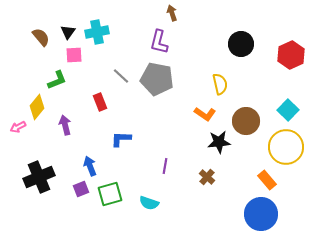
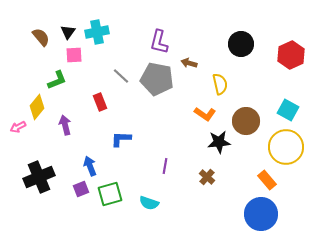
brown arrow: moved 17 px right, 50 px down; rotated 56 degrees counterclockwise
cyan square: rotated 15 degrees counterclockwise
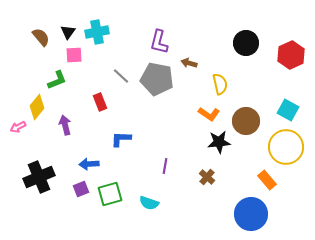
black circle: moved 5 px right, 1 px up
orange L-shape: moved 4 px right
blue arrow: moved 1 px left, 2 px up; rotated 72 degrees counterclockwise
blue circle: moved 10 px left
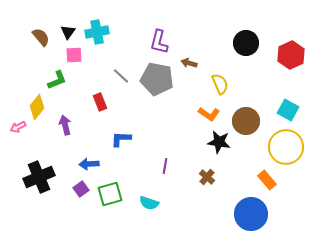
yellow semicircle: rotated 10 degrees counterclockwise
black star: rotated 15 degrees clockwise
purple square: rotated 14 degrees counterclockwise
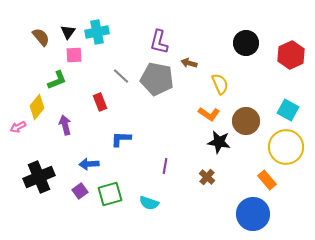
purple square: moved 1 px left, 2 px down
blue circle: moved 2 px right
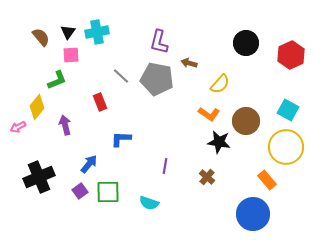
pink square: moved 3 px left
yellow semicircle: rotated 65 degrees clockwise
blue arrow: rotated 132 degrees clockwise
green square: moved 2 px left, 2 px up; rotated 15 degrees clockwise
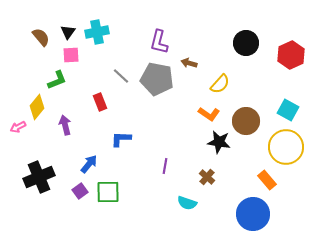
cyan semicircle: moved 38 px right
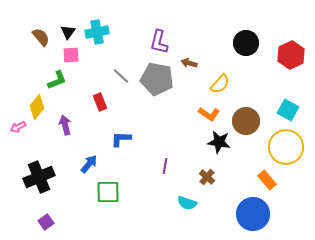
purple square: moved 34 px left, 31 px down
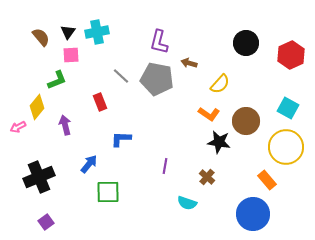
cyan square: moved 2 px up
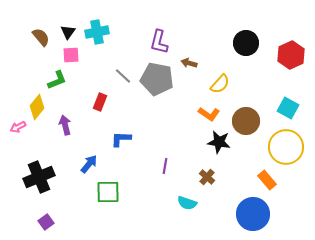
gray line: moved 2 px right
red rectangle: rotated 42 degrees clockwise
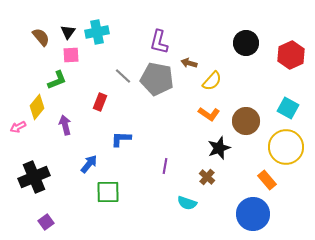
yellow semicircle: moved 8 px left, 3 px up
black star: moved 6 px down; rotated 30 degrees counterclockwise
black cross: moved 5 px left
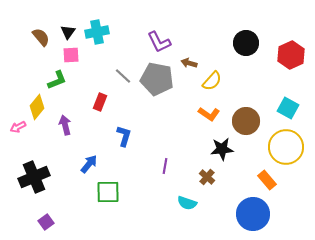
purple L-shape: rotated 40 degrees counterclockwise
blue L-shape: moved 3 px right, 3 px up; rotated 105 degrees clockwise
black star: moved 3 px right, 1 px down; rotated 15 degrees clockwise
